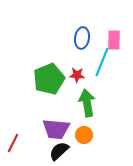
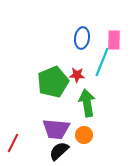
green pentagon: moved 4 px right, 3 px down
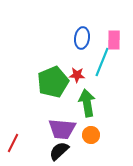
purple trapezoid: moved 6 px right
orange circle: moved 7 px right
